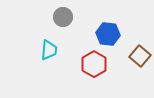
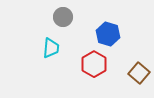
blue hexagon: rotated 10 degrees clockwise
cyan trapezoid: moved 2 px right, 2 px up
brown square: moved 1 px left, 17 px down
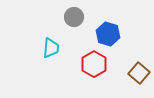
gray circle: moved 11 px right
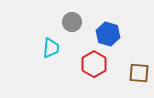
gray circle: moved 2 px left, 5 px down
brown square: rotated 35 degrees counterclockwise
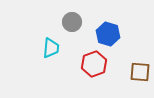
red hexagon: rotated 10 degrees clockwise
brown square: moved 1 px right, 1 px up
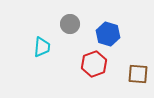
gray circle: moved 2 px left, 2 px down
cyan trapezoid: moved 9 px left, 1 px up
brown square: moved 2 px left, 2 px down
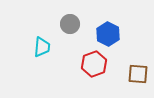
blue hexagon: rotated 10 degrees clockwise
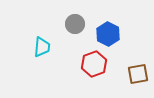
gray circle: moved 5 px right
brown square: rotated 15 degrees counterclockwise
